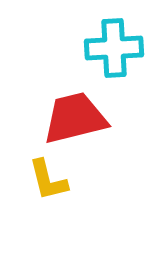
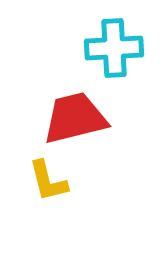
yellow L-shape: moved 1 px down
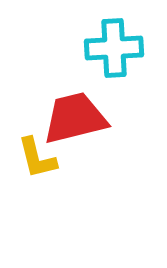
yellow L-shape: moved 11 px left, 23 px up
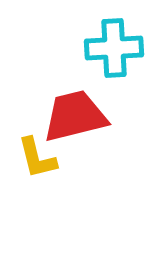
red trapezoid: moved 2 px up
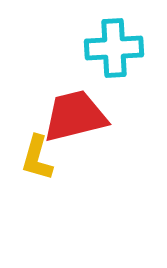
yellow L-shape: rotated 30 degrees clockwise
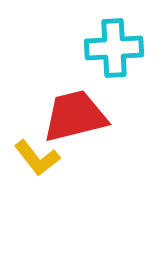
yellow L-shape: rotated 54 degrees counterclockwise
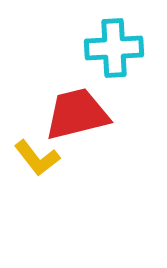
red trapezoid: moved 2 px right, 2 px up
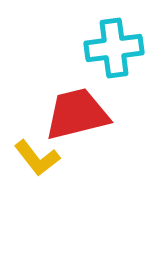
cyan cross: rotated 4 degrees counterclockwise
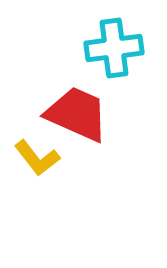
red trapezoid: rotated 38 degrees clockwise
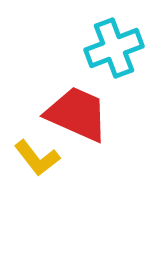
cyan cross: rotated 14 degrees counterclockwise
